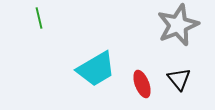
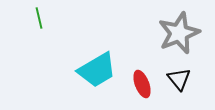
gray star: moved 1 px right, 8 px down
cyan trapezoid: moved 1 px right, 1 px down
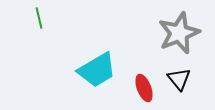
red ellipse: moved 2 px right, 4 px down
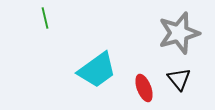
green line: moved 6 px right
gray star: rotated 6 degrees clockwise
cyan trapezoid: rotated 6 degrees counterclockwise
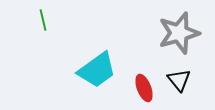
green line: moved 2 px left, 2 px down
black triangle: moved 1 px down
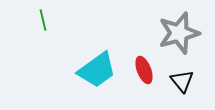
black triangle: moved 3 px right, 1 px down
red ellipse: moved 18 px up
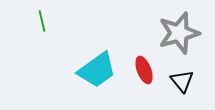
green line: moved 1 px left, 1 px down
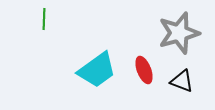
green line: moved 2 px right, 2 px up; rotated 15 degrees clockwise
black triangle: rotated 30 degrees counterclockwise
